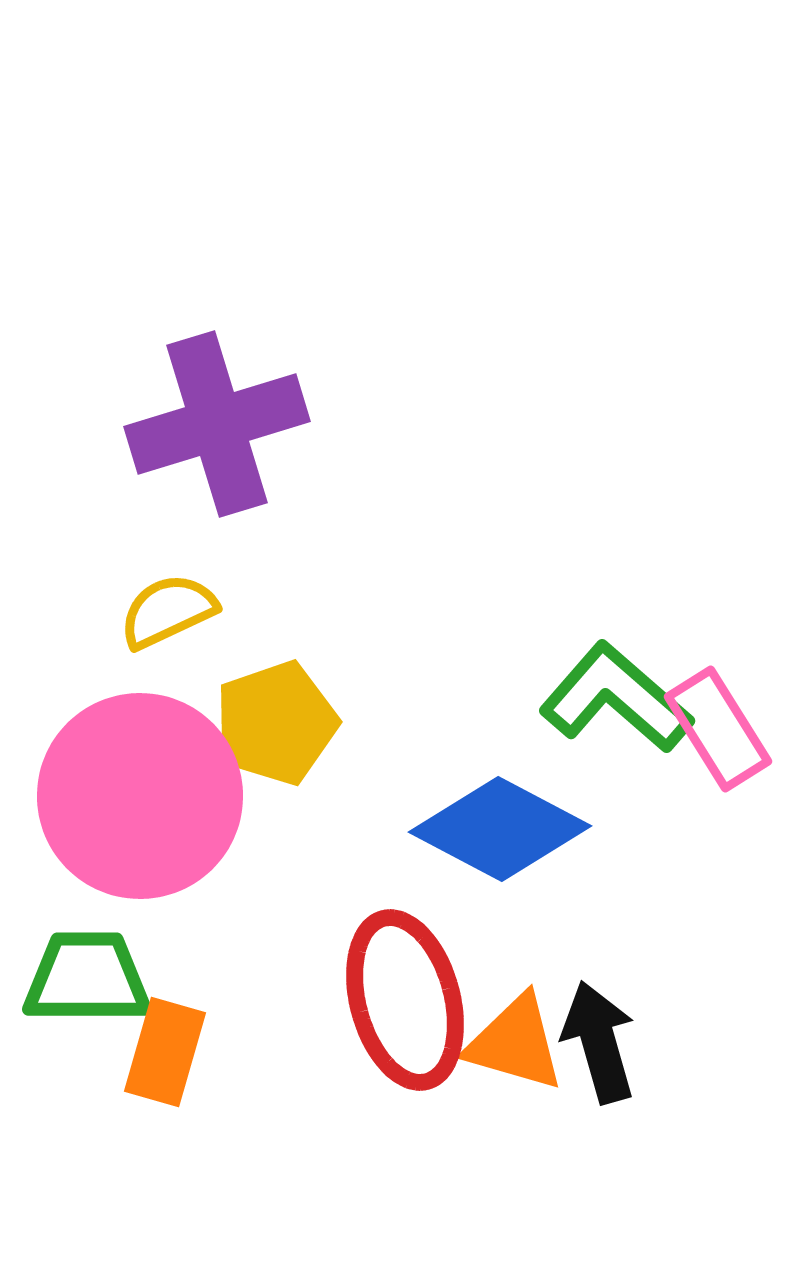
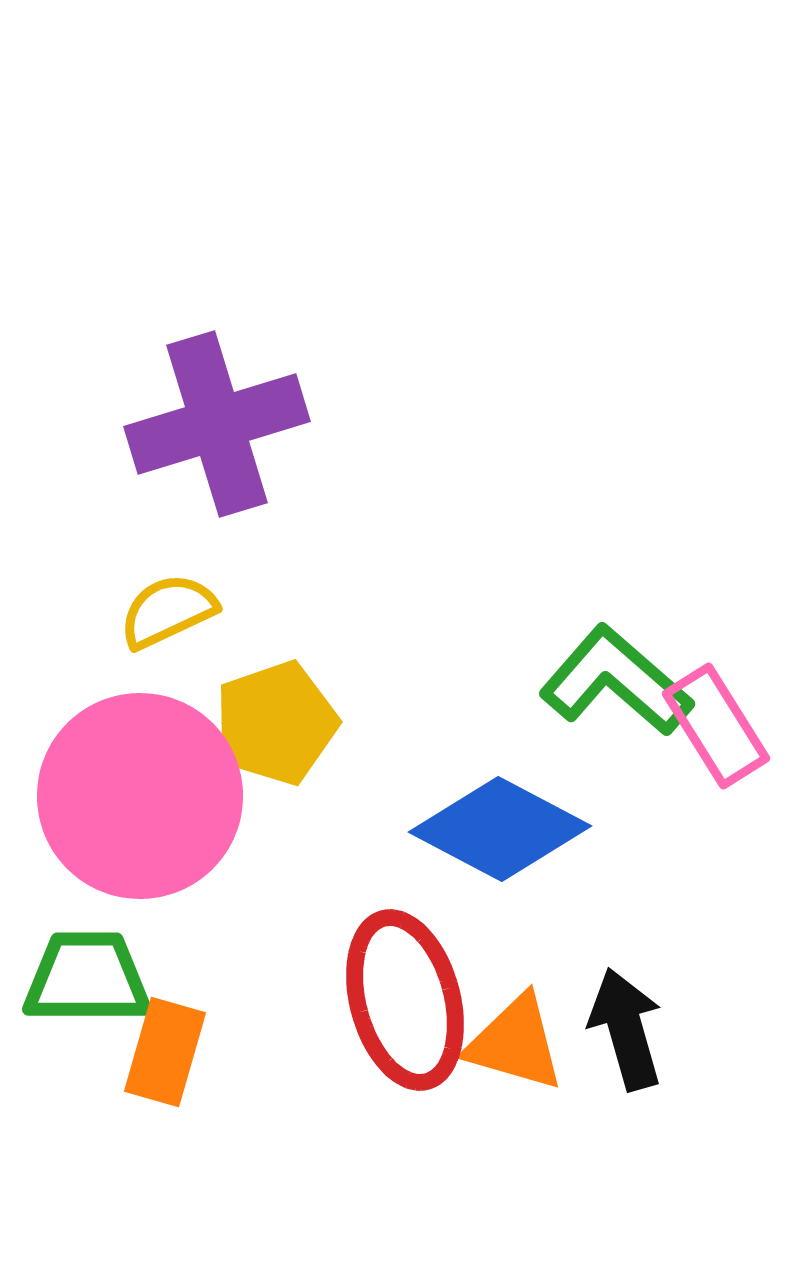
green L-shape: moved 17 px up
pink rectangle: moved 2 px left, 3 px up
black arrow: moved 27 px right, 13 px up
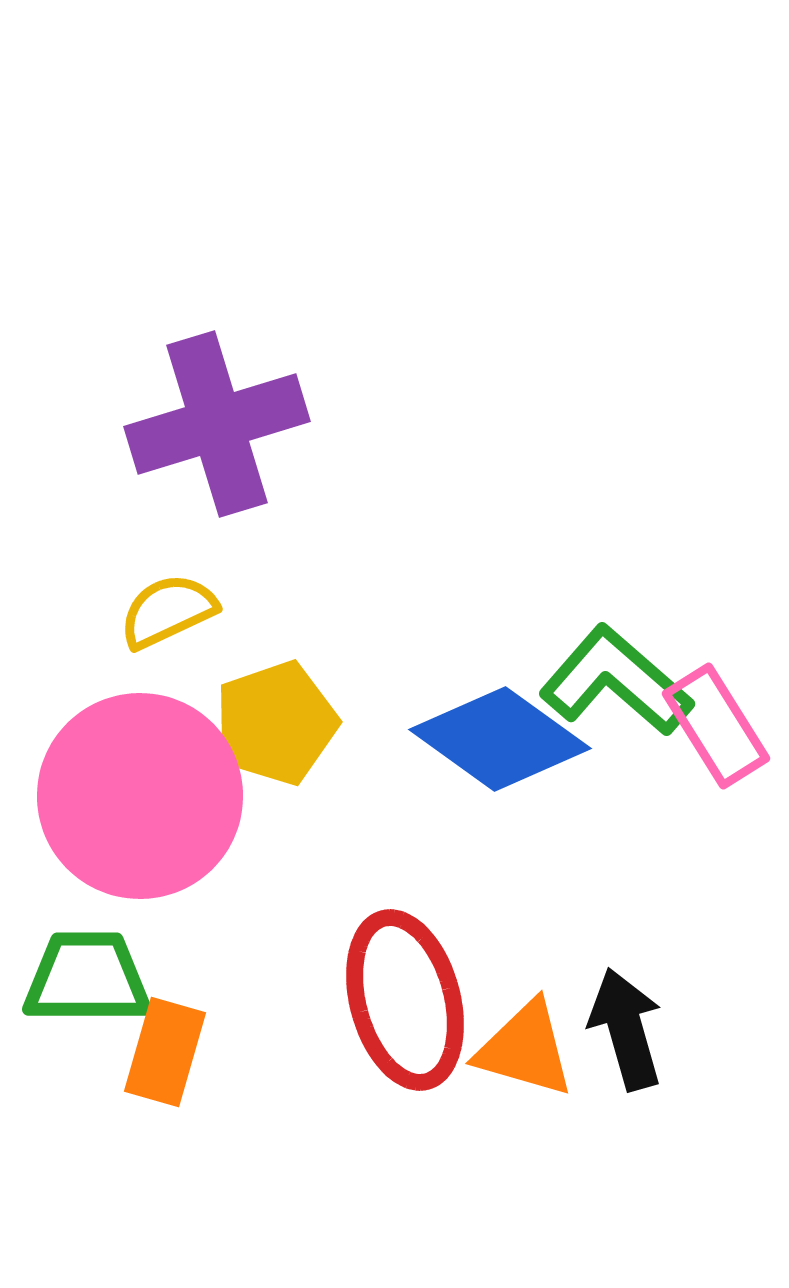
blue diamond: moved 90 px up; rotated 8 degrees clockwise
orange triangle: moved 10 px right, 6 px down
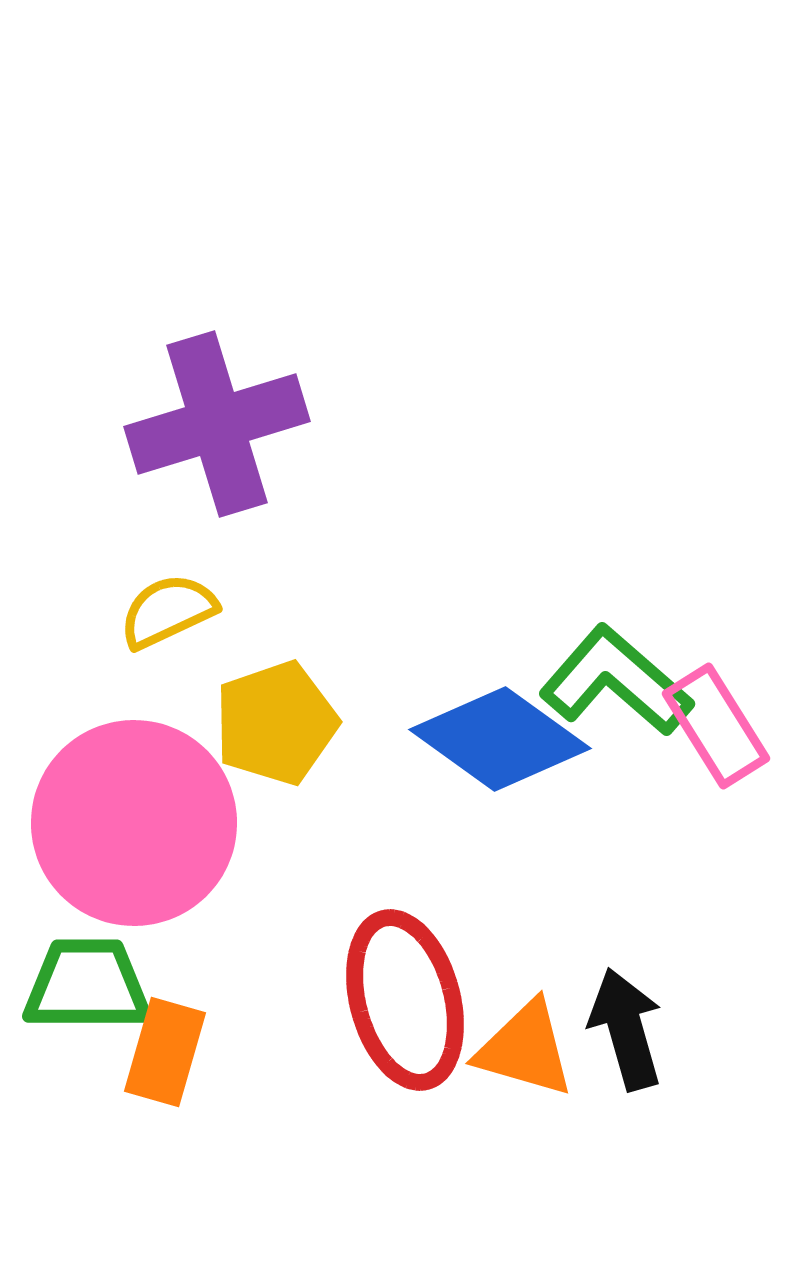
pink circle: moved 6 px left, 27 px down
green trapezoid: moved 7 px down
